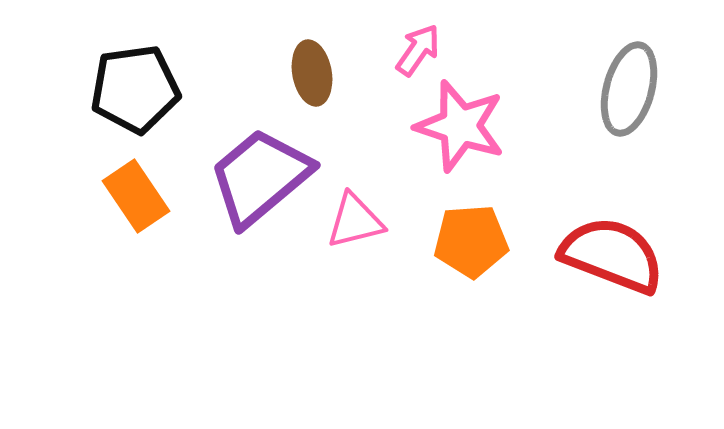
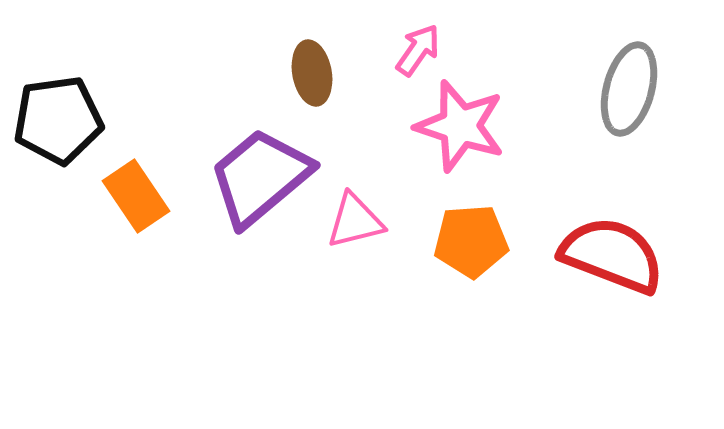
black pentagon: moved 77 px left, 31 px down
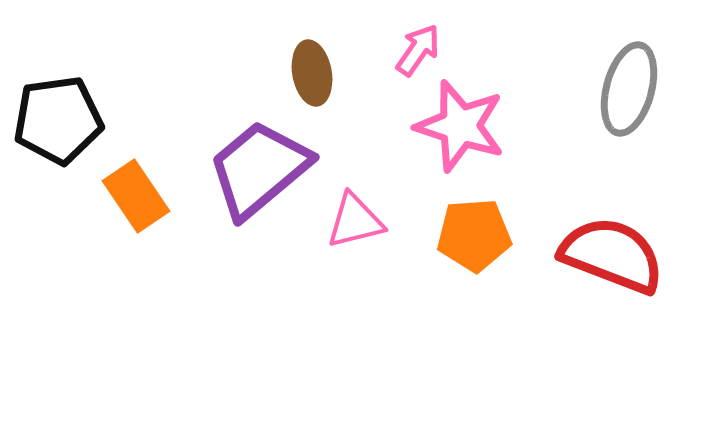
purple trapezoid: moved 1 px left, 8 px up
orange pentagon: moved 3 px right, 6 px up
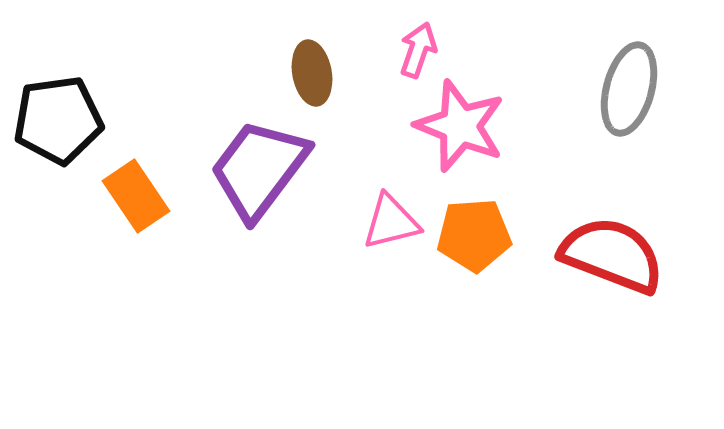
pink arrow: rotated 16 degrees counterclockwise
pink star: rotated 4 degrees clockwise
purple trapezoid: rotated 13 degrees counterclockwise
pink triangle: moved 36 px right, 1 px down
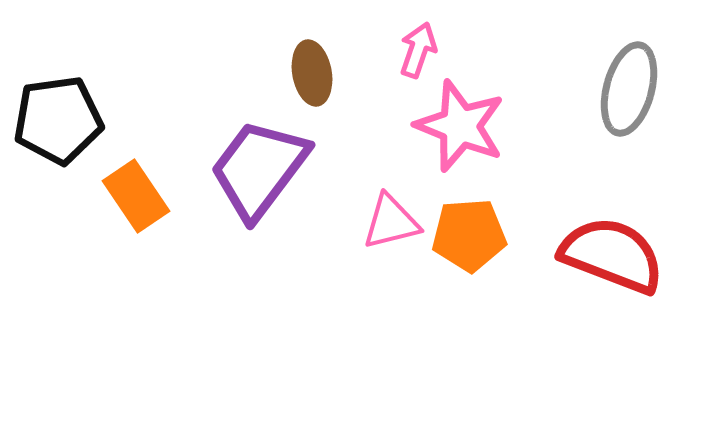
orange pentagon: moved 5 px left
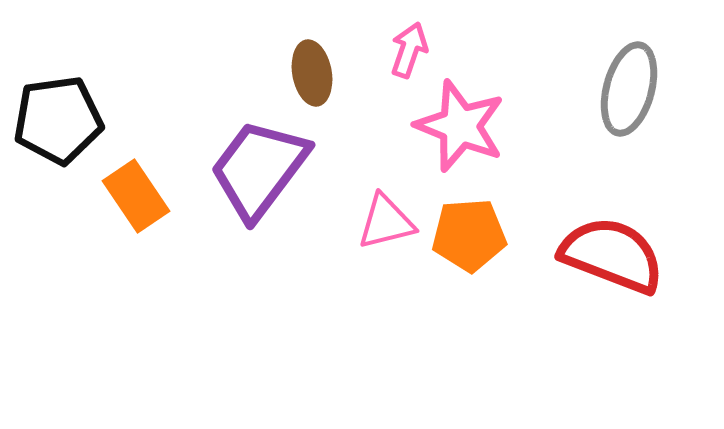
pink arrow: moved 9 px left
pink triangle: moved 5 px left
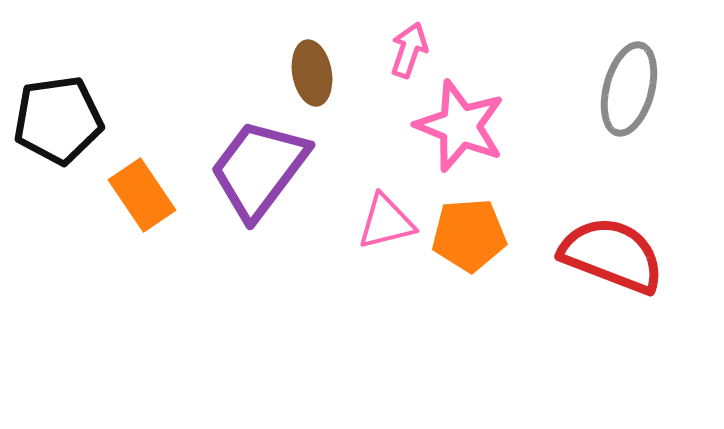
orange rectangle: moved 6 px right, 1 px up
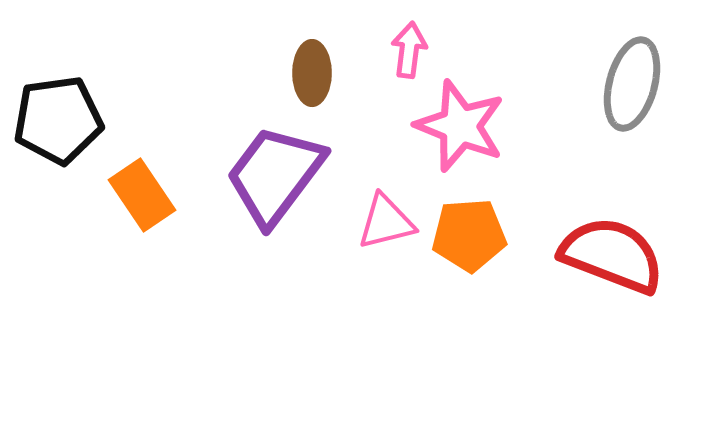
pink arrow: rotated 12 degrees counterclockwise
brown ellipse: rotated 10 degrees clockwise
gray ellipse: moved 3 px right, 5 px up
purple trapezoid: moved 16 px right, 6 px down
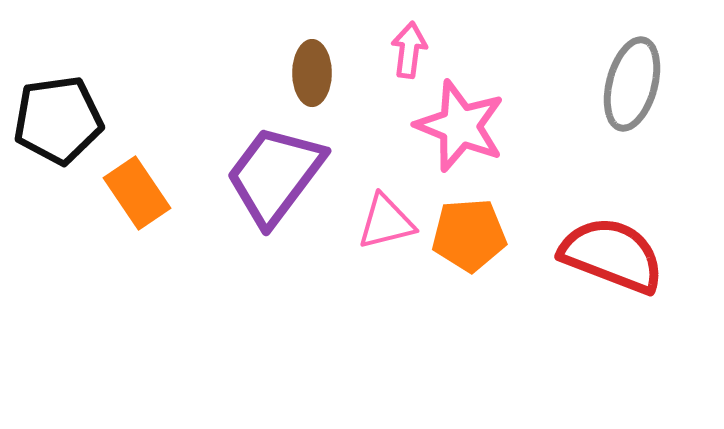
orange rectangle: moved 5 px left, 2 px up
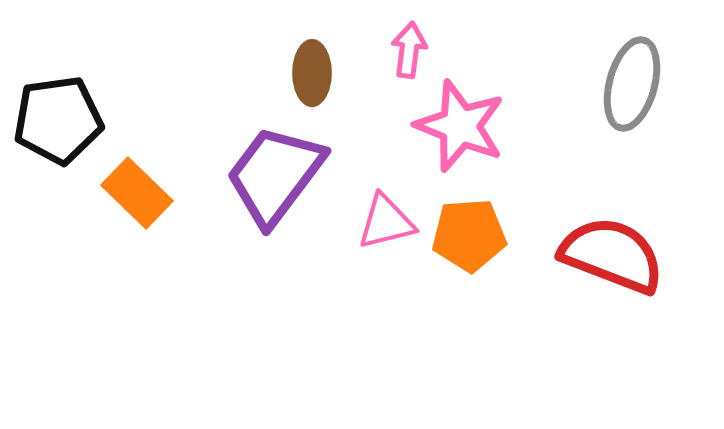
orange rectangle: rotated 12 degrees counterclockwise
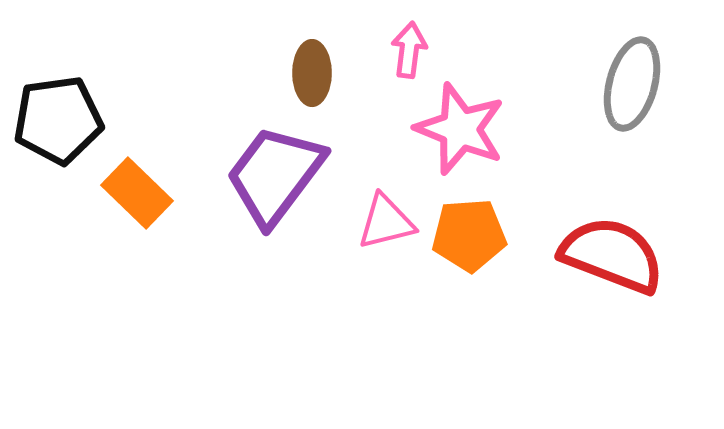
pink star: moved 3 px down
